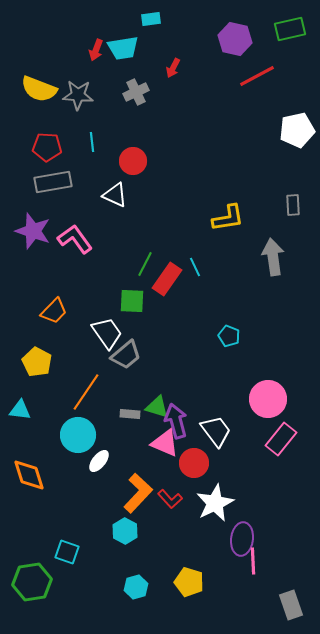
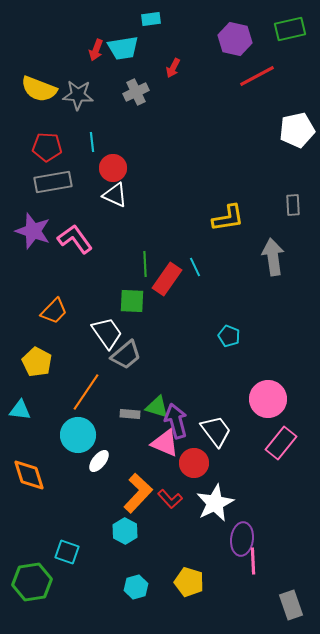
red circle at (133, 161): moved 20 px left, 7 px down
green line at (145, 264): rotated 30 degrees counterclockwise
pink rectangle at (281, 439): moved 4 px down
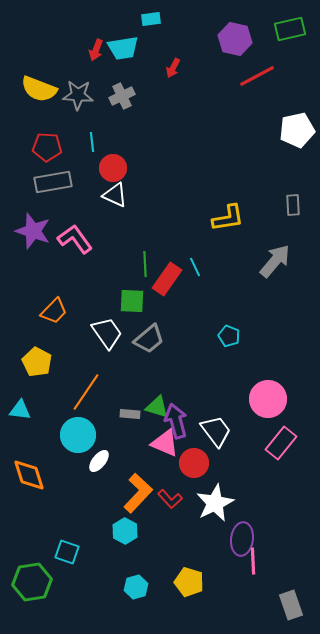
gray cross at (136, 92): moved 14 px left, 4 px down
gray arrow at (273, 257): moved 2 px right, 4 px down; rotated 48 degrees clockwise
gray trapezoid at (126, 355): moved 23 px right, 16 px up
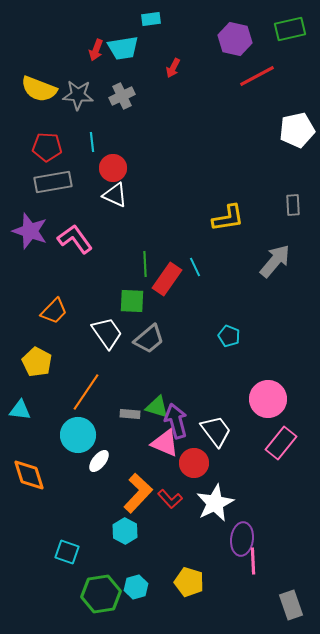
purple star at (33, 231): moved 3 px left
green hexagon at (32, 582): moved 69 px right, 12 px down
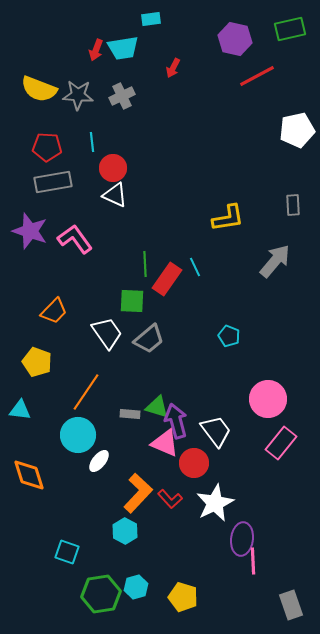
yellow pentagon at (37, 362): rotated 8 degrees counterclockwise
yellow pentagon at (189, 582): moved 6 px left, 15 px down
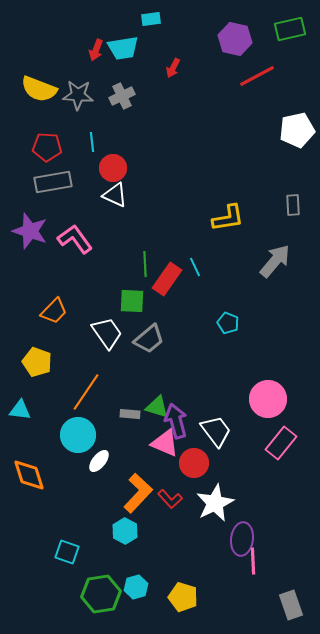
cyan pentagon at (229, 336): moved 1 px left, 13 px up
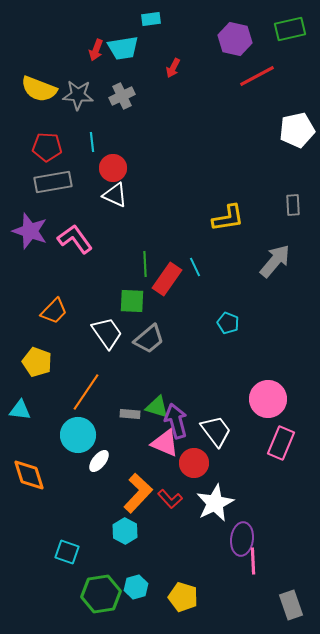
pink rectangle at (281, 443): rotated 16 degrees counterclockwise
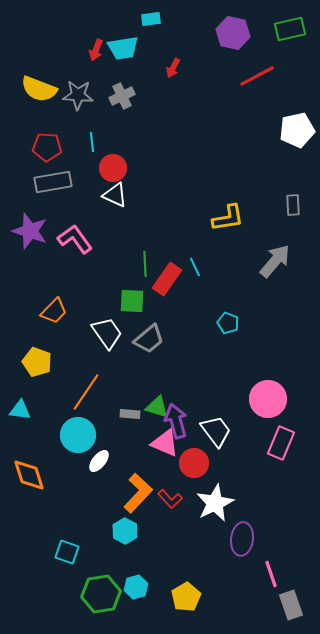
purple hexagon at (235, 39): moved 2 px left, 6 px up
pink line at (253, 561): moved 18 px right, 13 px down; rotated 16 degrees counterclockwise
yellow pentagon at (183, 597): moved 3 px right; rotated 24 degrees clockwise
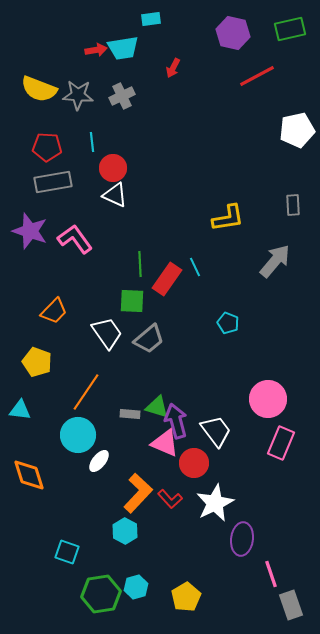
red arrow at (96, 50): rotated 120 degrees counterclockwise
green line at (145, 264): moved 5 px left
